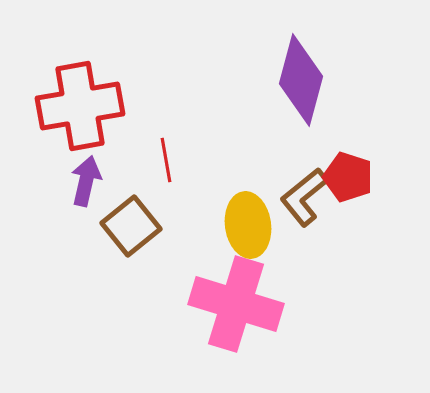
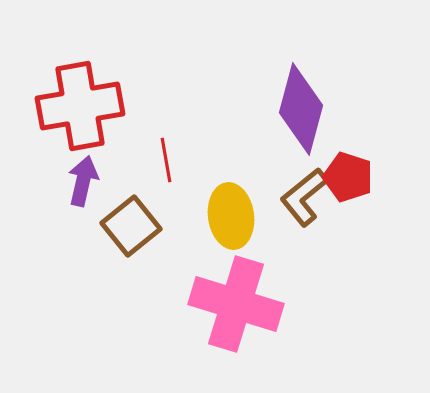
purple diamond: moved 29 px down
purple arrow: moved 3 px left
yellow ellipse: moved 17 px left, 9 px up
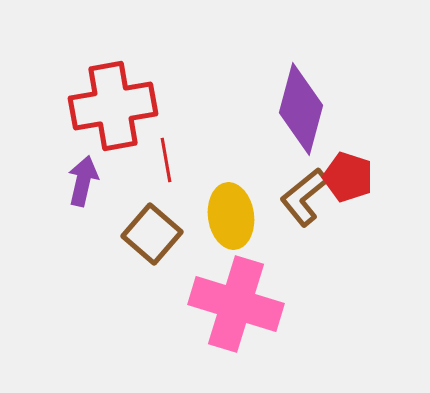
red cross: moved 33 px right
brown square: moved 21 px right, 8 px down; rotated 10 degrees counterclockwise
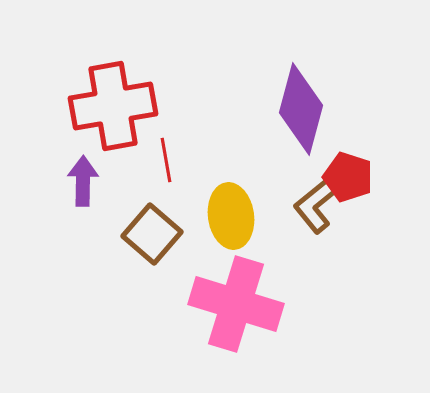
purple arrow: rotated 12 degrees counterclockwise
brown L-shape: moved 13 px right, 7 px down
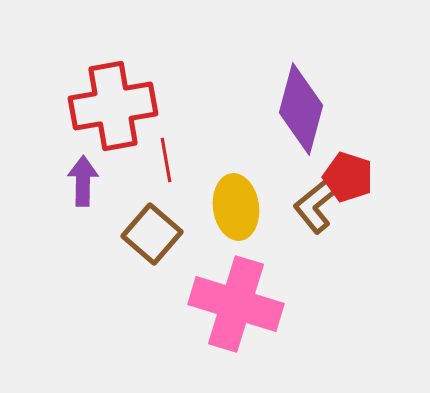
yellow ellipse: moved 5 px right, 9 px up
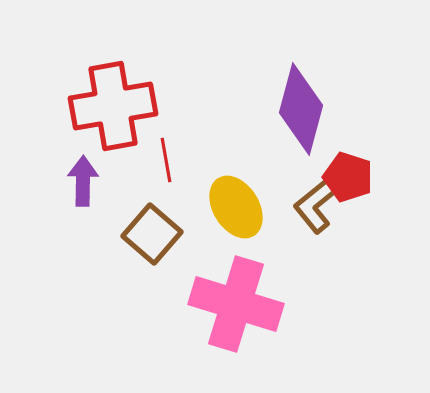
yellow ellipse: rotated 24 degrees counterclockwise
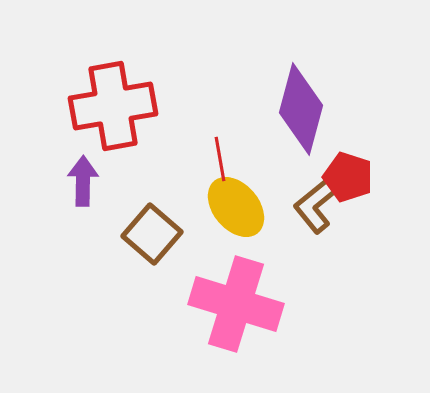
red line: moved 54 px right, 1 px up
yellow ellipse: rotated 8 degrees counterclockwise
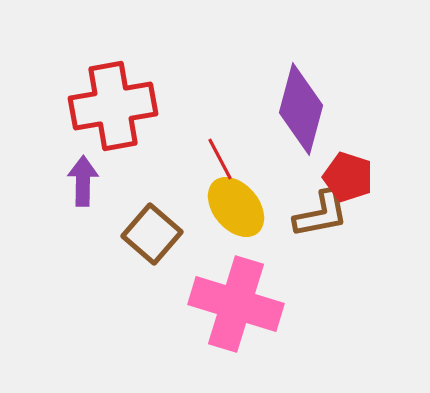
red line: rotated 18 degrees counterclockwise
brown L-shape: moved 4 px right, 10 px down; rotated 152 degrees counterclockwise
